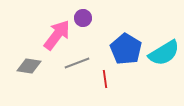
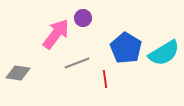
pink arrow: moved 1 px left, 1 px up
blue pentagon: moved 1 px up
gray diamond: moved 11 px left, 7 px down
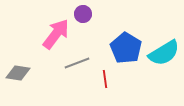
purple circle: moved 4 px up
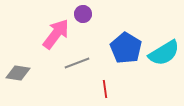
red line: moved 10 px down
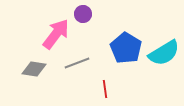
gray diamond: moved 16 px right, 4 px up
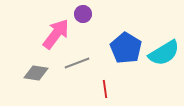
gray diamond: moved 2 px right, 4 px down
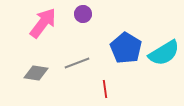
pink arrow: moved 13 px left, 11 px up
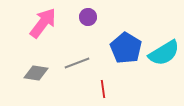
purple circle: moved 5 px right, 3 px down
red line: moved 2 px left
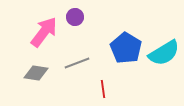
purple circle: moved 13 px left
pink arrow: moved 1 px right, 9 px down
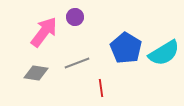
red line: moved 2 px left, 1 px up
